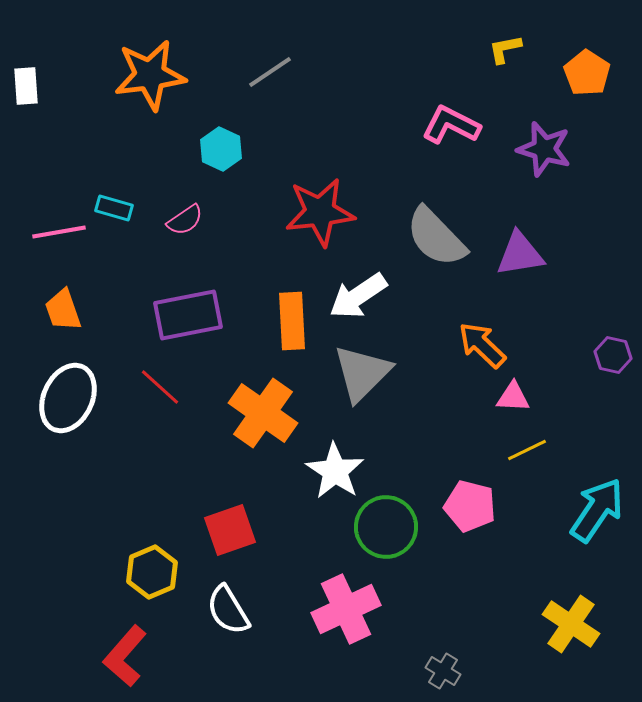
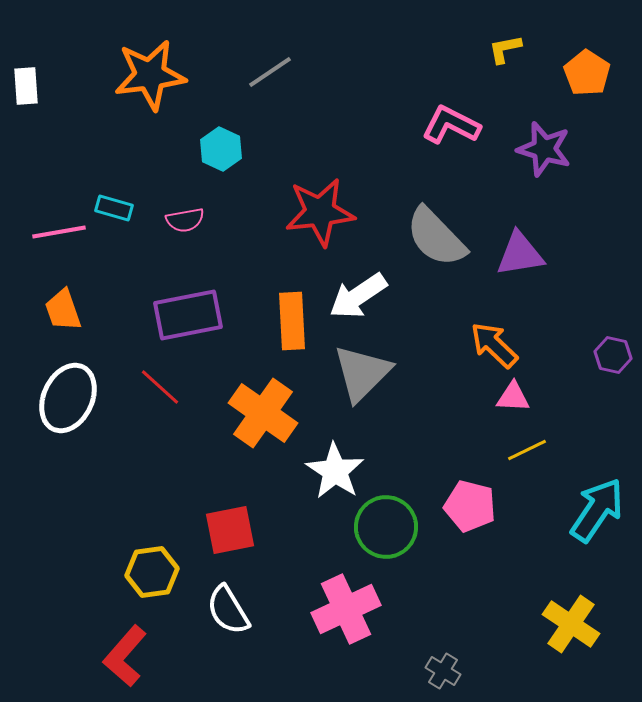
pink semicircle: rotated 24 degrees clockwise
orange arrow: moved 12 px right
red square: rotated 8 degrees clockwise
yellow hexagon: rotated 15 degrees clockwise
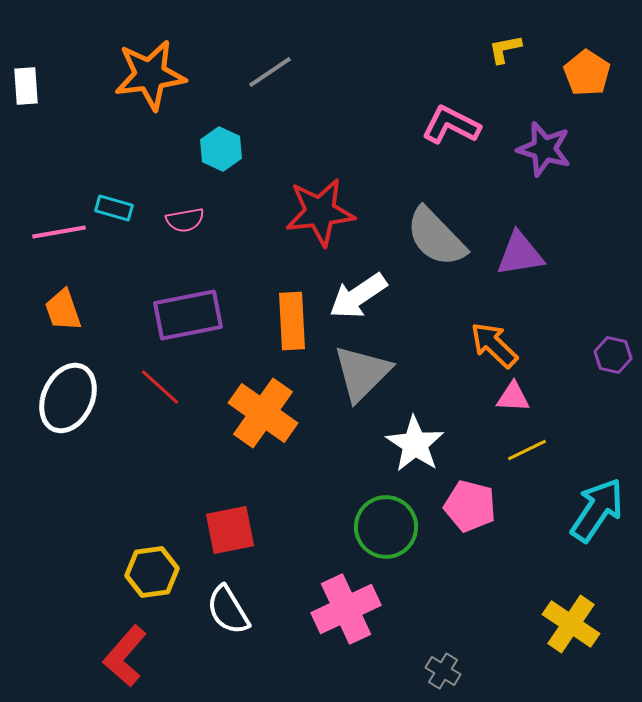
white star: moved 80 px right, 27 px up
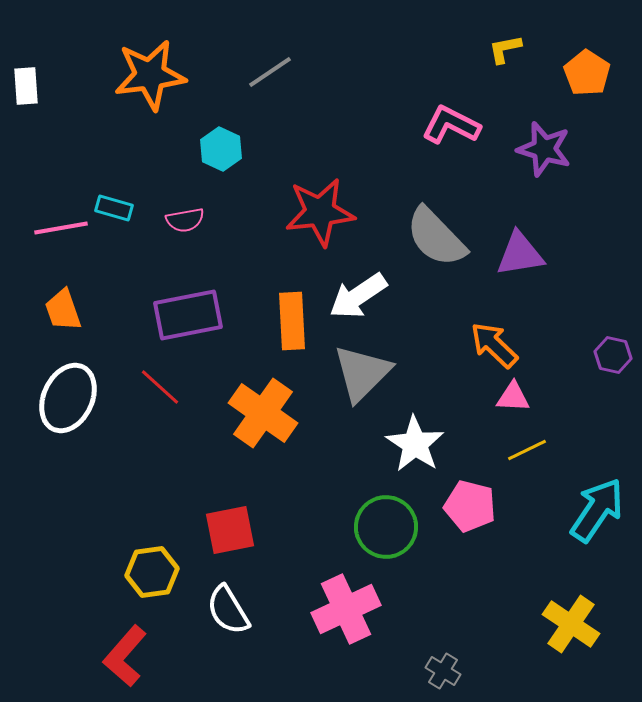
pink line: moved 2 px right, 4 px up
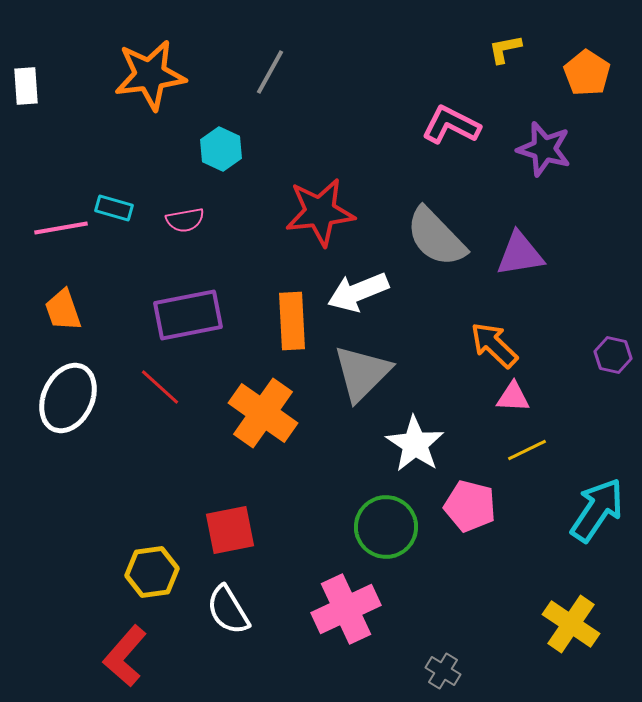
gray line: rotated 27 degrees counterclockwise
white arrow: moved 4 px up; rotated 12 degrees clockwise
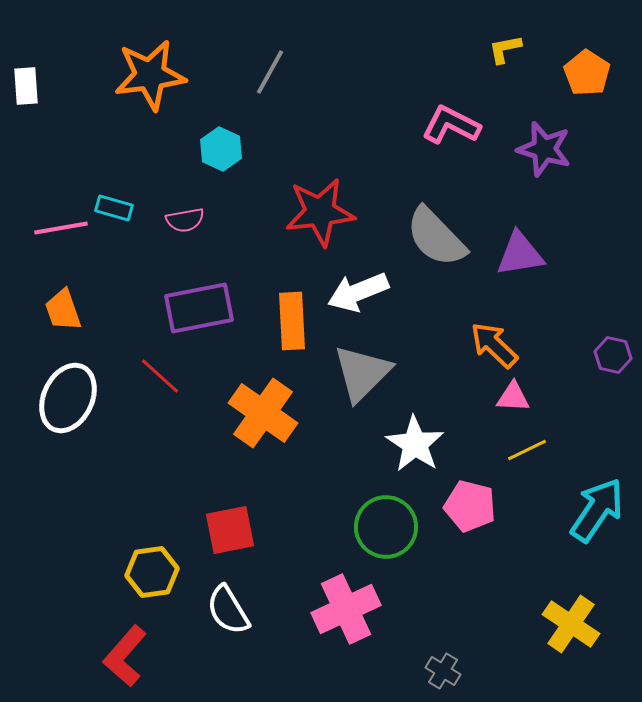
purple rectangle: moved 11 px right, 7 px up
red line: moved 11 px up
